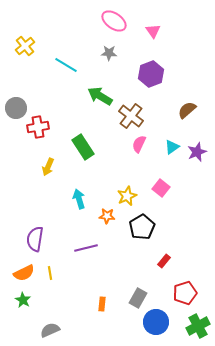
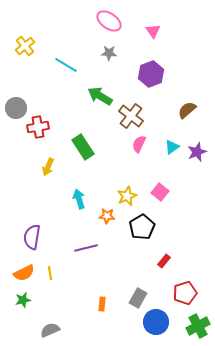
pink ellipse: moved 5 px left
pink square: moved 1 px left, 4 px down
purple semicircle: moved 3 px left, 2 px up
green star: rotated 28 degrees clockwise
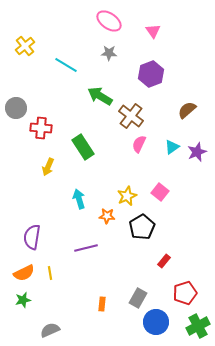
red cross: moved 3 px right, 1 px down; rotated 15 degrees clockwise
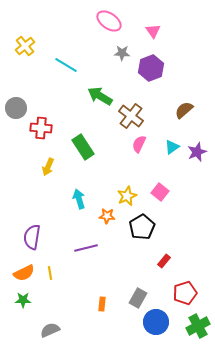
gray star: moved 13 px right
purple hexagon: moved 6 px up
brown semicircle: moved 3 px left
green star: rotated 14 degrees clockwise
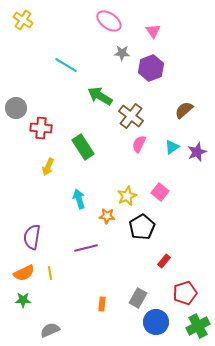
yellow cross: moved 2 px left, 26 px up; rotated 18 degrees counterclockwise
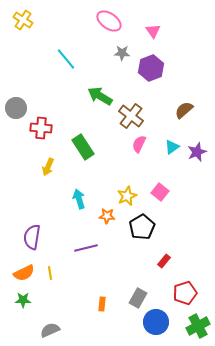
cyan line: moved 6 px up; rotated 20 degrees clockwise
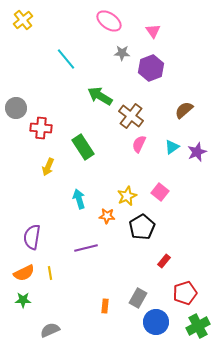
yellow cross: rotated 18 degrees clockwise
orange rectangle: moved 3 px right, 2 px down
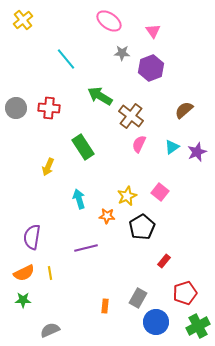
red cross: moved 8 px right, 20 px up
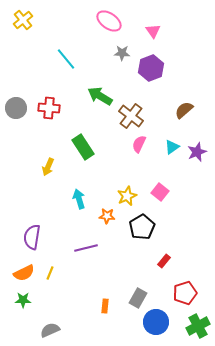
yellow line: rotated 32 degrees clockwise
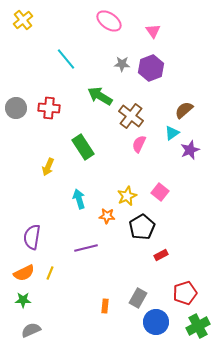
gray star: moved 11 px down
cyan triangle: moved 14 px up
purple star: moved 7 px left, 2 px up
red rectangle: moved 3 px left, 6 px up; rotated 24 degrees clockwise
gray semicircle: moved 19 px left
